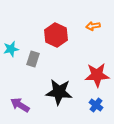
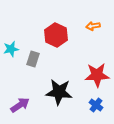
purple arrow: rotated 114 degrees clockwise
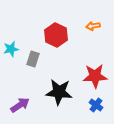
red star: moved 2 px left, 1 px down
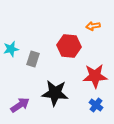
red hexagon: moved 13 px right, 11 px down; rotated 20 degrees counterclockwise
black star: moved 4 px left, 1 px down
